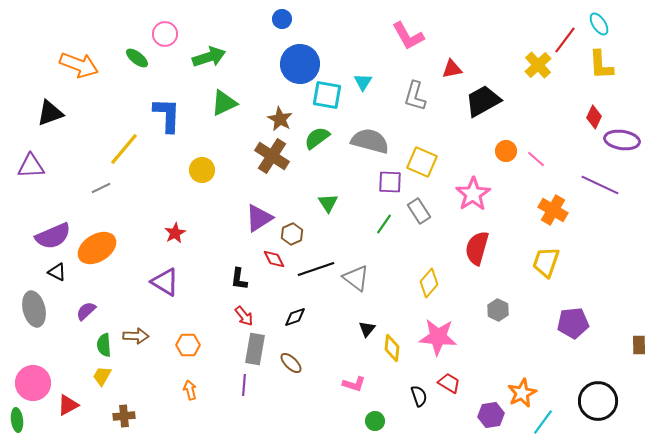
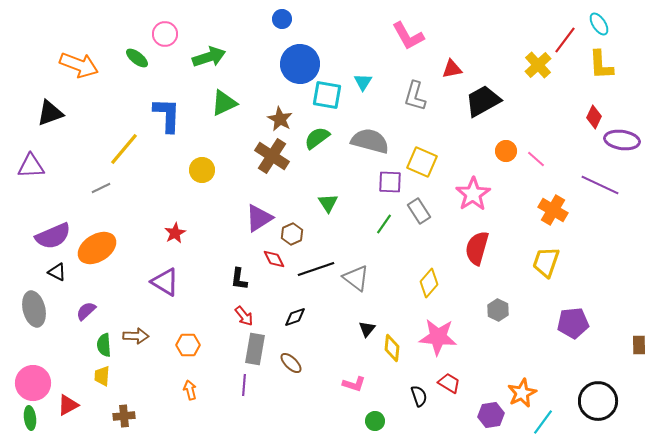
yellow trapezoid at (102, 376): rotated 25 degrees counterclockwise
green ellipse at (17, 420): moved 13 px right, 2 px up
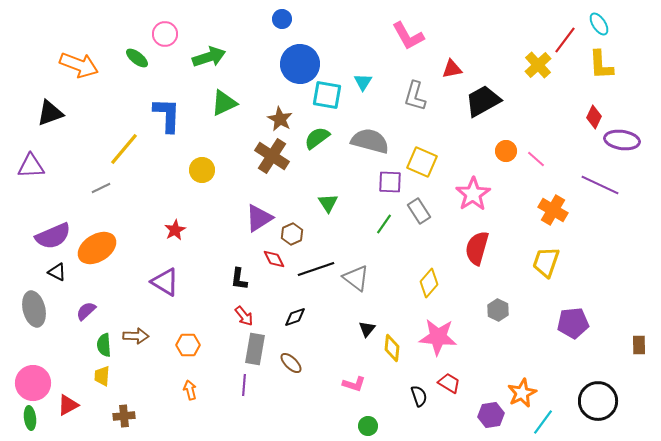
red star at (175, 233): moved 3 px up
green circle at (375, 421): moved 7 px left, 5 px down
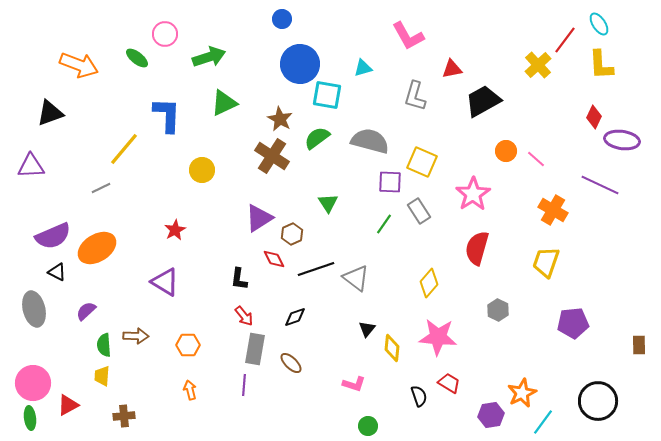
cyan triangle at (363, 82): moved 14 px up; rotated 42 degrees clockwise
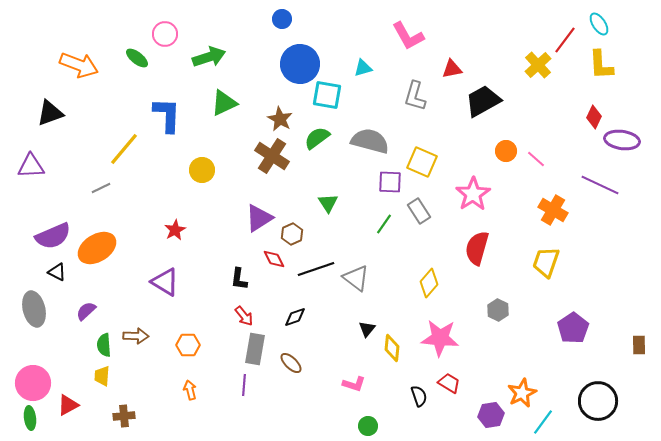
purple pentagon at (573, 323): moved 5 px down; rotated 28 degrees counterclockwise
pink star at (438, 337): moved 2 px right, 1 px down
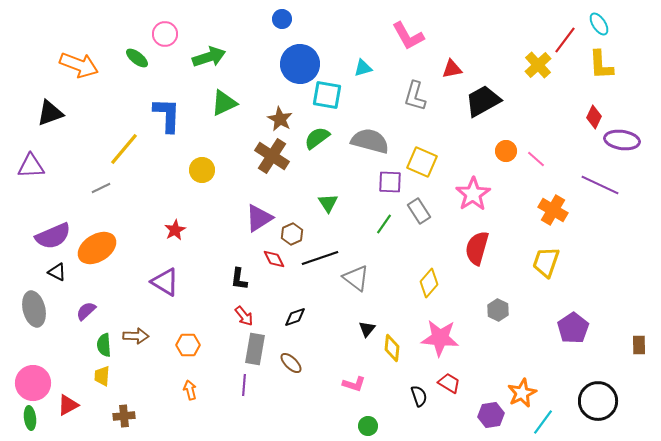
black line at (316, 269): moved 4 px right, 11 px up
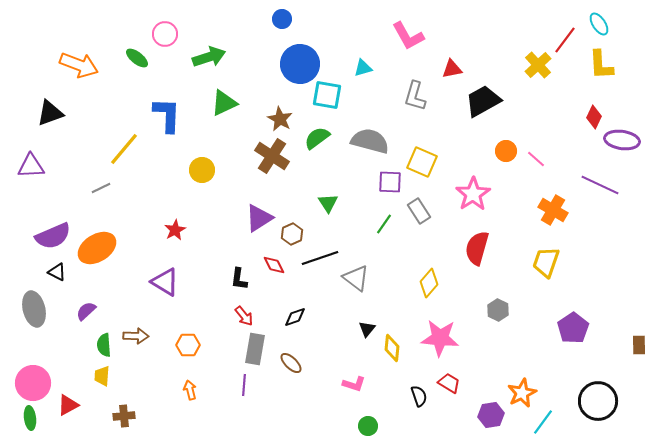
red diamond at (274, 259): moved 6 px down
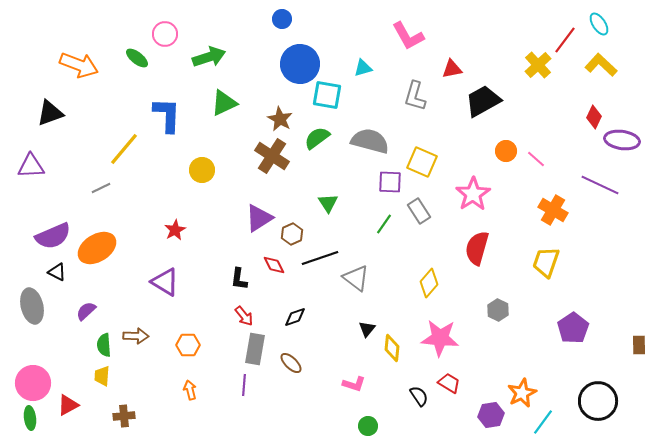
yellow L-shape at (601, 65): rotated 136 degrees clockwise
gray ellipse at (34, 309): moved 2 px left, 3 px up
black semicircle at (419, 396): rotated 15 degrees counterclockwise
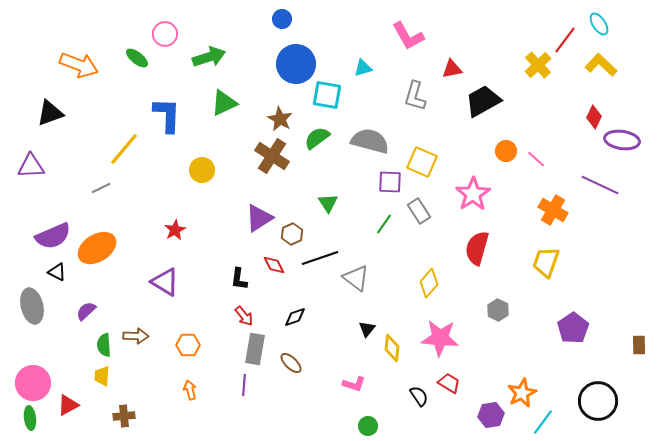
blue circle at (300, 64): moved 4 px left
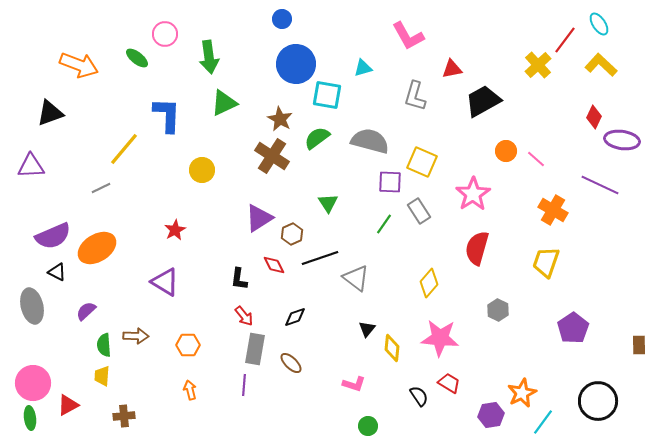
green arrow at (209, 57): rotated 100 degrees clockwise
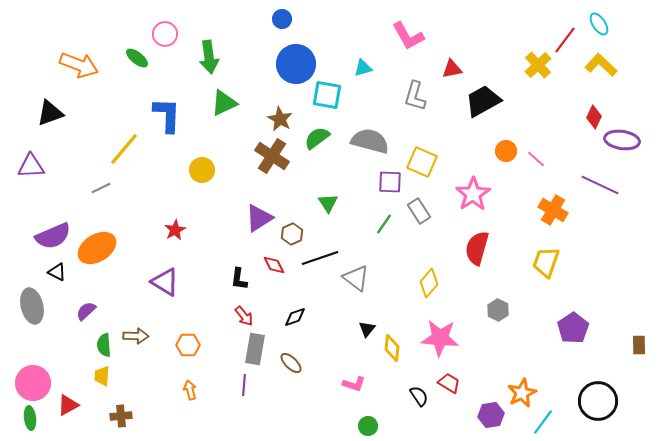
brown cross at (124, 416): moved 3 px left
